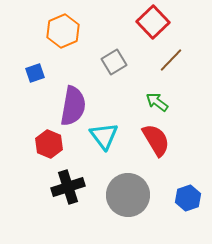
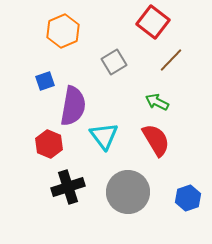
red square: rotated 8 degrees counterclockwise
blue square: moved 10 px right, 8 px down
green arrow: rotated 10 degrees counterclockwise
gray circle: moved 3 px up
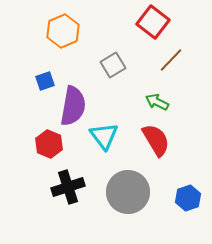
gray square: moved 1 px left, 3 px down
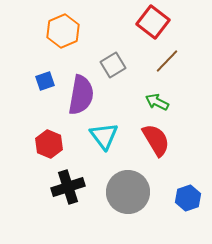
brown line: moved 4 px left, 1 px down
purple semicircle: moved 8 px right, 11 px up
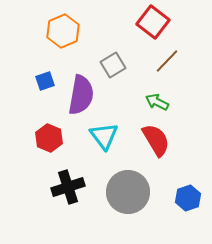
red hexagon: moved 6 px up
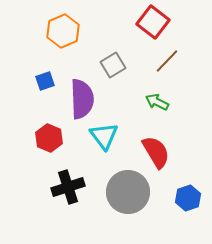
purple semicircle: moved 1 px right, 4 px down; rotated 12 degrees counterclockwise
red semicircle: moved 12 px down
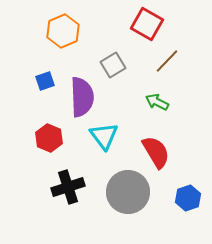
red square: moved 6 px left, 2 px down; rotated 8 degrees counterclockwise
purple semicircle: moved 2 px up
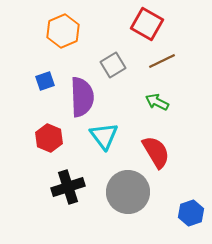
brown line: moved 5 px left; rotated 20 degrees clockwise
blue hexagon: moved 3 px right, 15 px down
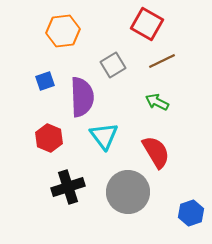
orange hexagon: rotated 16 degrees clockwise
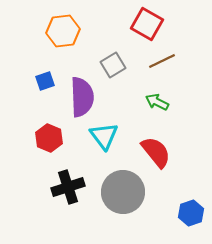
red semicircle: rotated 8 degrees counterclockwise
gray circle: moved 5 px left
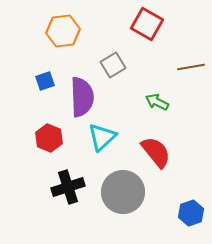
brown line: moved 29 px right, 6 px down; rotated 16 degrees clockwise
cyan triangle: moved 2 px left, 1 px down; rotated 24 degrees clockwise
